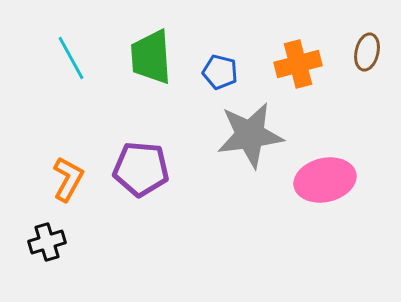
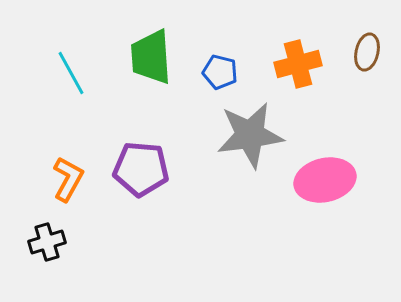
cyan line: moved 15 px down
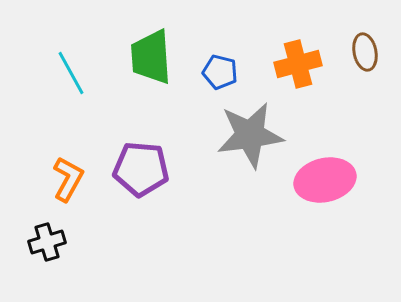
brown ellipse: moved 2 px left; rotated 24 degrees counterclockwise
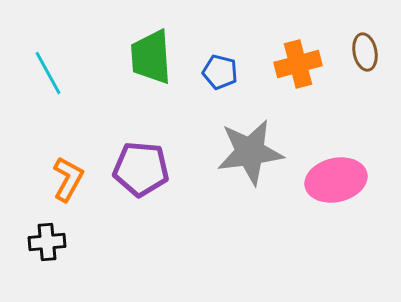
cyan line: moved 23 px left
gray star: moved 17 px down
pink ellipse: moved 11 px right
black cross: rotated 12 degrees clockwise
